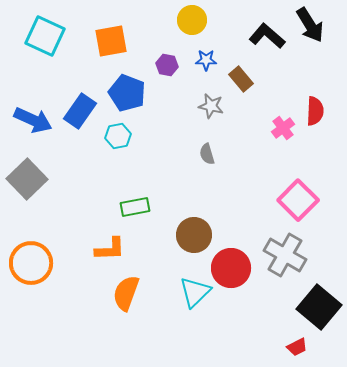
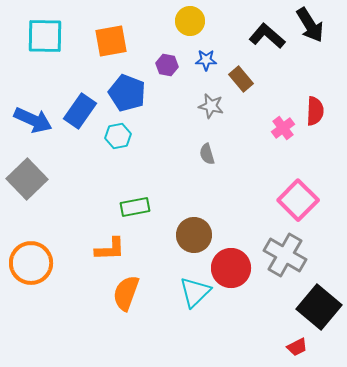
yellow circle: moved 2 px left, 1 px down
cyan square: rotated 24 degrees counterclockwise
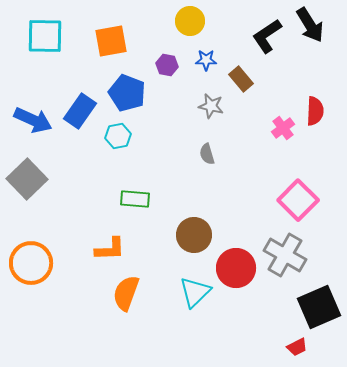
black L-shape: rotated 75 degrees counterclockwise
green rectangle: moved 8 px up; rotated 16 degrees clockwise
red circle: moved 5 px right
black square: rotated 27 degrees clockwise
